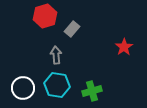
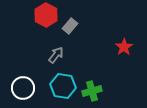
red hexagon: moved 1 px right, 1 px up; rotated 15 degrees counterclockwise
gray rectangle: moved 2 px left, 3 px up
gray arrow: rotated 42 degrees clockwise
cyan hexagon: moved 6 px right, 1 px down
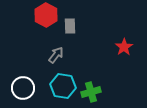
gray rectangle: rotated 42 degrees counterclockwise
green cross: moved 1 px left, 1 px down
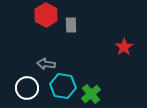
gray rectangle: moved 1 px right, 1 px up
gray arrow: moved 10 px left, 9 px down; rotated 120 degrees counterclockwise
white circle: moved 4 px right
green cross: moved 2 px down; rotated 24 degrees counterclockwise
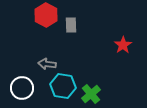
red star: moved 1 px left, 2 px up
gray arrow: moved 1 px right
white circle: moved 5 px left
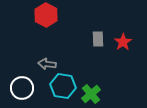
gray rectangle: moved 27 px right, 14 px down
red star: moved 3 px up
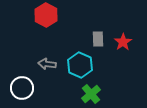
cyan hexagon: moved 17 px right, 21 px up; rotated 15 degrees clockwise
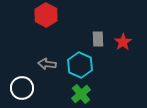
green cross: moved 10 px left
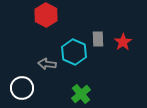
cyan hexagon: moved 6 px left, 13 px up
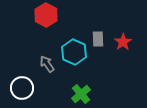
gray arrow: rotated 48 degrees clockwise
